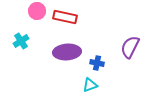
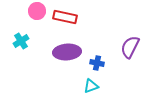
cyan triangle: moved 1 px right, 1 px down
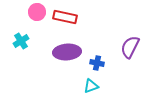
pink circle: moved 1 px down
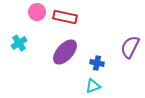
cyan cross: moved 2 px left, 2 px down
purple ellipse: moved 2 px left; rotated 44 degrees counterclockwise
cyan triangle: moved 2 px right
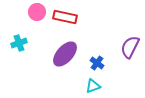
cyan cross: rotated 14 degrees clockwise
purple ellipse: moved 2 px down
blue cross: rotated 24 degrees clockwise
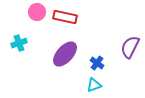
cyan triangle: moved 1 px right, 1 px up
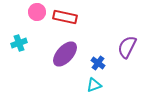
purple semicircle: moved 3 px left
blue cross: moved 1 px right
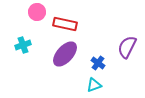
red rectangle: moved 7 px down
cyan cross: moved 4 px right, 2 px down
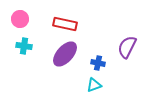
pink circle: moved 17 px left, 7 px down
cyan cross: moved 1 px right, 1 px down; rotated 28 degrees clockwise
blue cross: rotated 24 degrees counterclockwise
